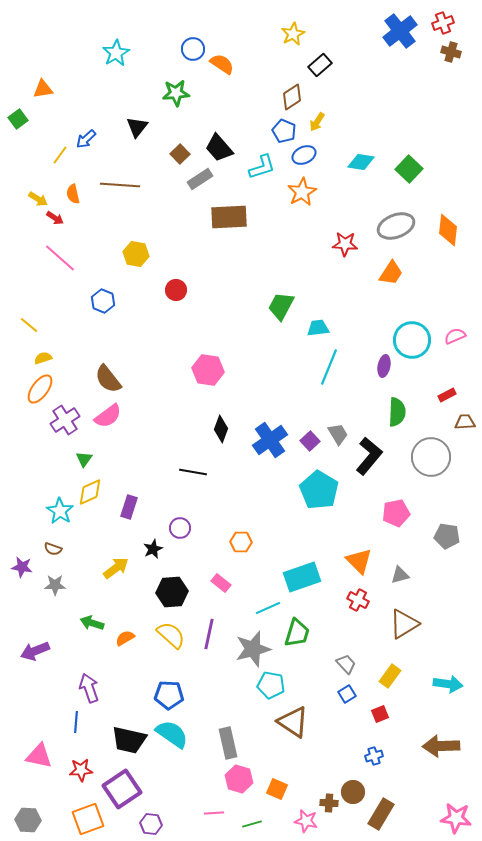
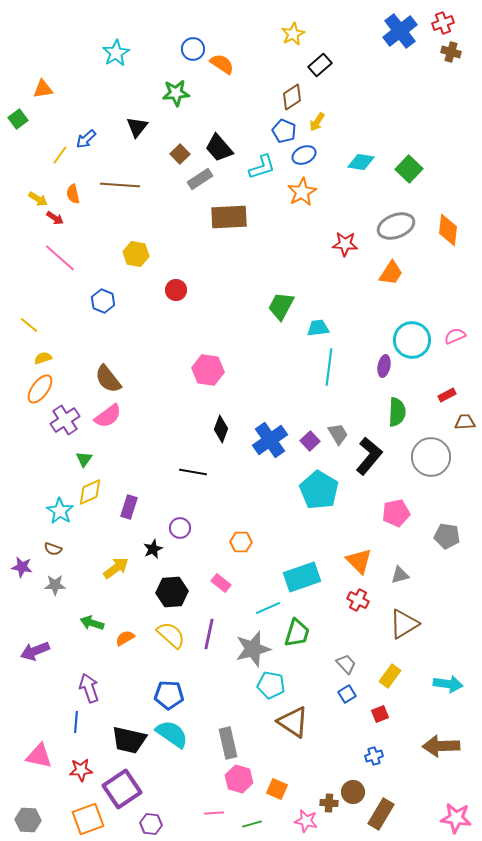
cyan line at (329, 367): rotated 15 degrees counterclockwise
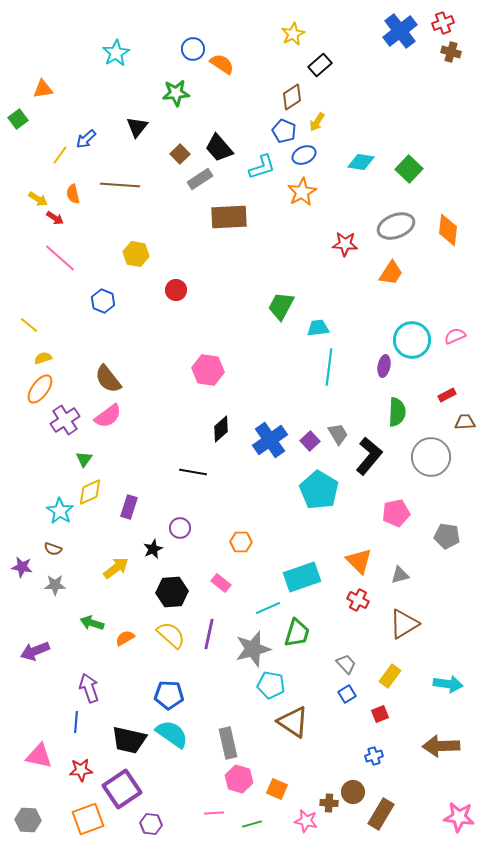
black diamond at (221, 429): rotated 28 degrees clockwise
pink star at (456, 818): moved 3 px right, 1 px up
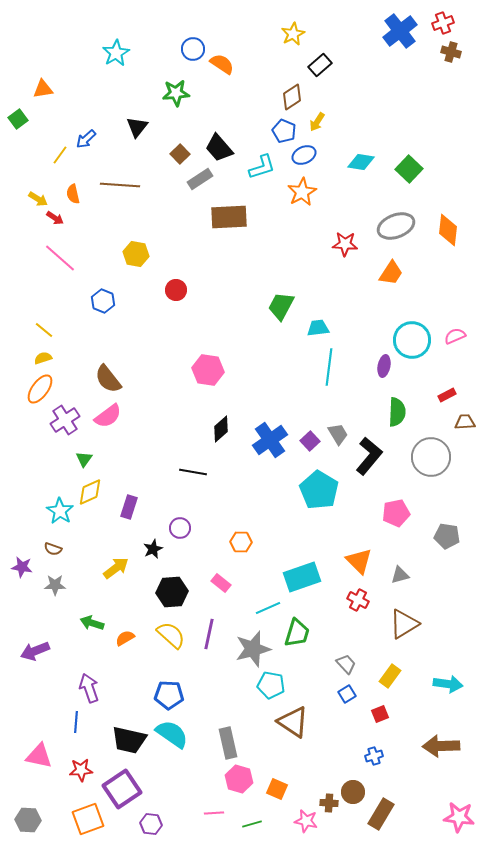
yellow line at (29, 325): moved 15 px right, 5 px down
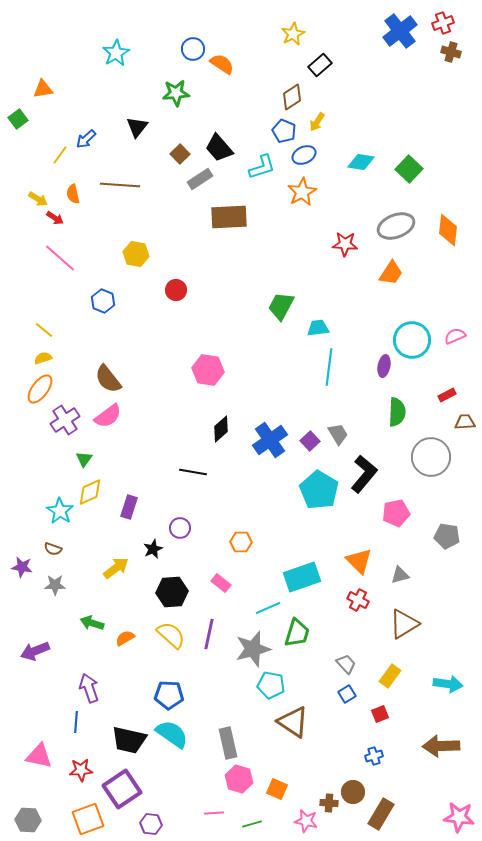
black L-shape at (369, 456): moved 5 px left, 18 px down
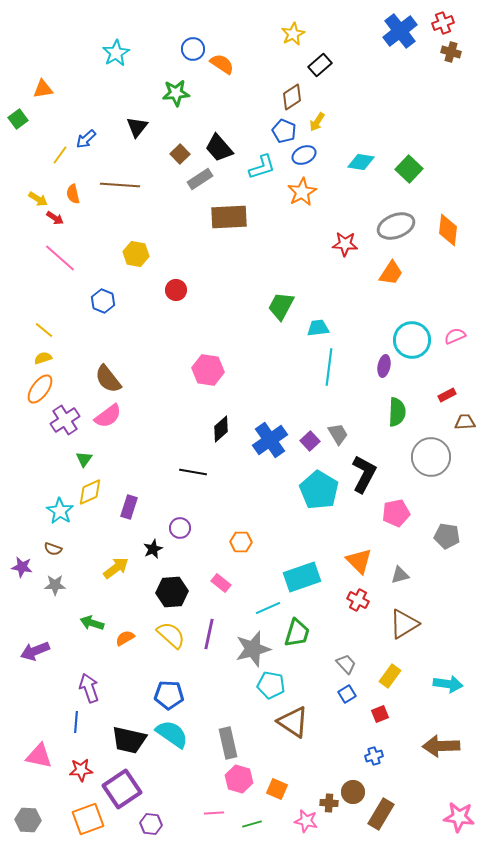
black L-shape at (364, 474): rotated 12 degrees counterclockwise
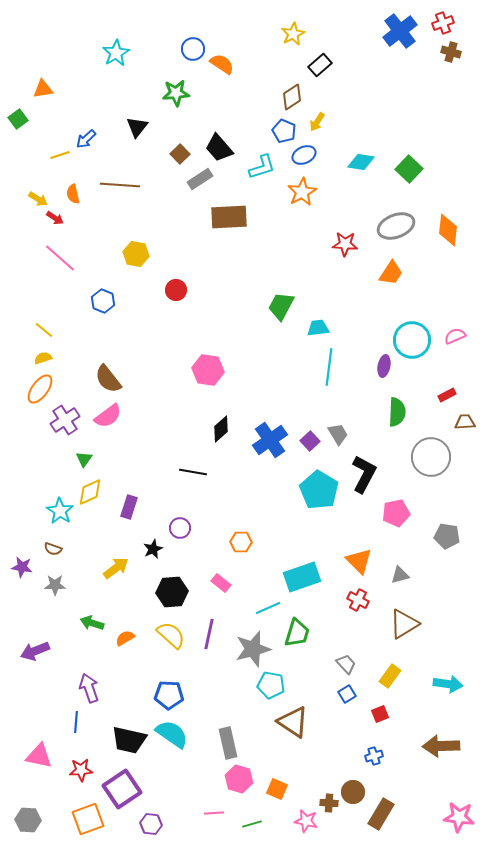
yellow line at (60, 155): rotated 36 degrees clockwise
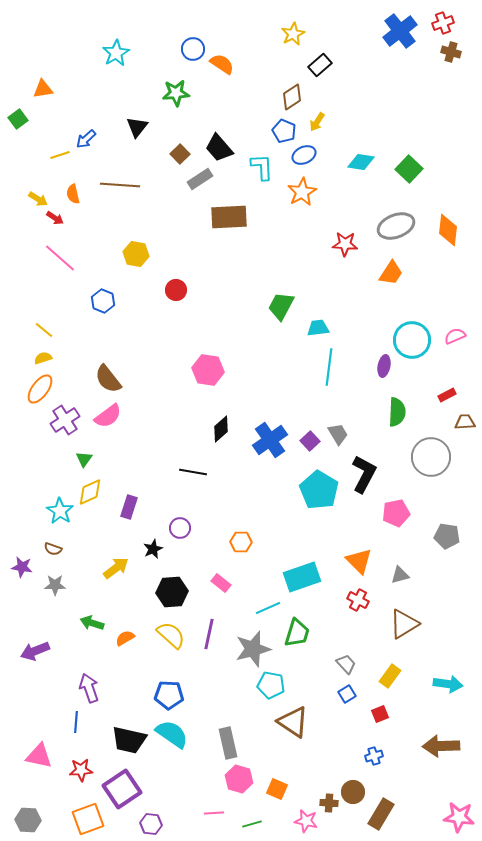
cyan L-shape at (262, 167): rotated 76 degrees counterclockwise
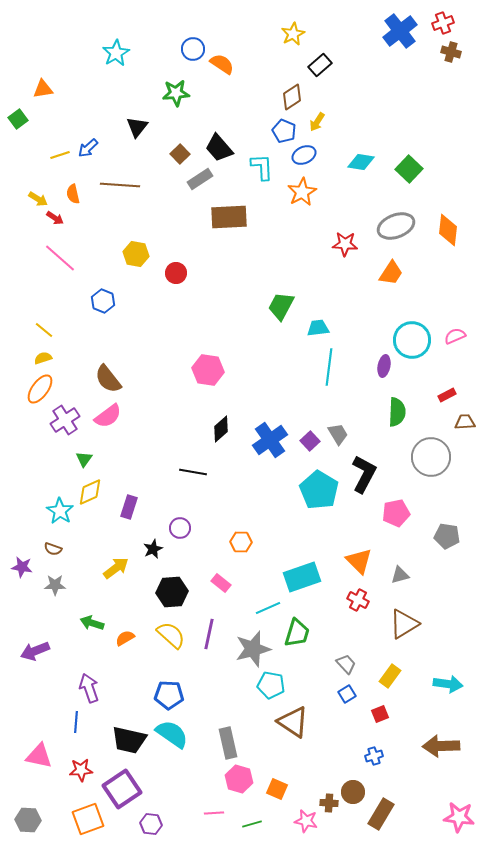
blue arrow at (86, 139): moved 2 px right, 9 px down
red circle at (176, 290): moved 17 px up
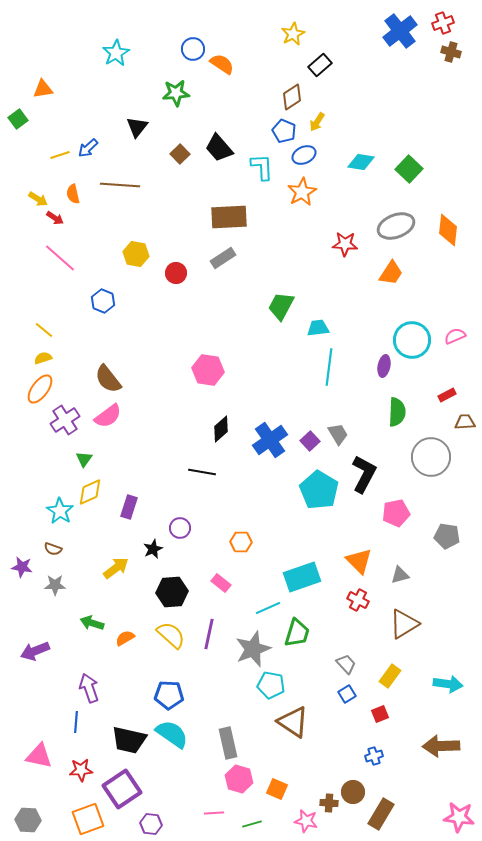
gray rectangle at (200, 179): moved 23 px right, 79 px down
black line at (193, 472): moved 9 px right
gray star at (253, 649): rotated 6 degrees counterclockwise
